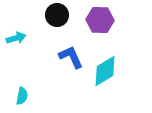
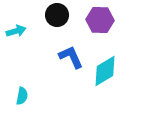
cyan arrow: moved 7 px up
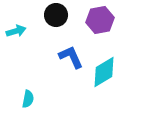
black circle: moved 1 px left
purple hexagon: rotated 12 degrees counterclockwise
cyan diamond: moved 1 px left, 1 px down
cyan semicircle: moved 6 px right, 3 px down
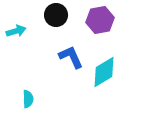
cyan semicircle: rotated 12 degrees counterclockwise
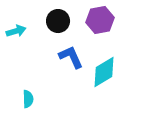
black circle: moved 2 px right, 6 px down
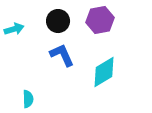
cyan arrow: moved 2 px left, 2 px up
blue L-shape: moved 9 px left, 2 px up
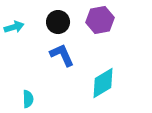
black circle: moved 1 px down
cyan arrow: moved 2 px up
cyan diamond: moved 1 px left, 11 px down
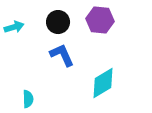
purple hexagon: rotated 16 degrees clockwise
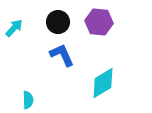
purple hexagon: moved 1 px left, 2 px down
cyan arrow: moved 1 px down; rotated 30 degrees counterclockwise
cyan semicircle: moved 1 px down
